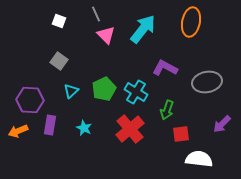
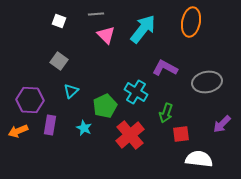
gray line: rotated 70 degrees counterclockwise
green pentagon: moved 1 px right, 17 px down
green arrow: moved 1 px left, 3 px down
red cross: moved 6 px down
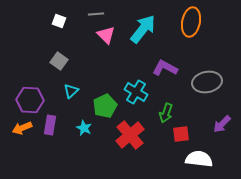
orange arrow: moved 4 px right, 3 px up
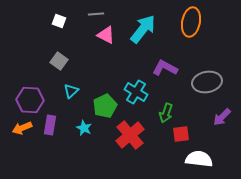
pink triangle: rotated 18 degrees counterclockwise
purple arrow: moved 7 px up
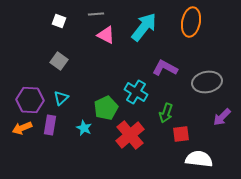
cyan arrow: moved 1 px right, 2 px up
cyan triangle: moved 10 px left, 7 px down
green pentagon: moved 1 px right, 2 px down
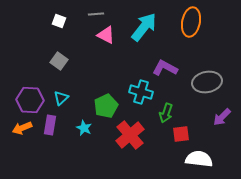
cyan cross: moved 5 px right; rotated 15 degrees counterclockwise
green pentagon: moved 2 px up
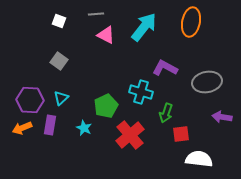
purple arrow: rotated 54 degrees clockwise
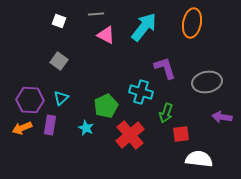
orange ellipse: moved 1 px right, 1 px down
purple L-shape: rotated 45 degrees clockwise
cyan star: moved 2 px right
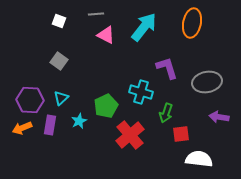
purple L-shape: moved 2 px right
purple arrow: moved 3 px left
cyan star: moved 7 px left, 7 px up; rotated 21 degrees clockwise
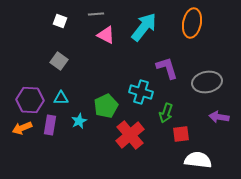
white square: moved 1 px right
cyan triangle: rotated 42 degrees clockwise
white semicircle: moved 1 px left, 1 px down
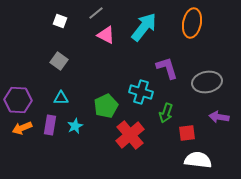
gray line: moved 1 px up; rotated 35 degrees counterclockwise
purple hexagon: moved 12 px left
cyan star: moved 4 px left, 5 px down
red square: moved 6 px right, 1 px up
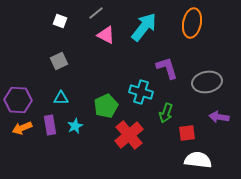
gray square: rotated 30 degrees clockwise
purple rectangle: rotated 18 degrees counterclockwise
red cross: moved 1 px left
